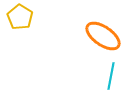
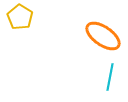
cyan line: moved 1 px left, 1 px down
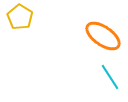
cyan line: rotated 44 degrees counterclockwise
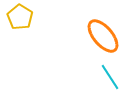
orange ellipse: rotated 15 degrees clockwise
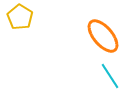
cyan line: moved 1 px up
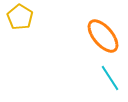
cyan line: moved 2 px down
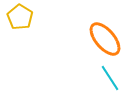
orange ellipse: moved 2 px right, 3 px down
